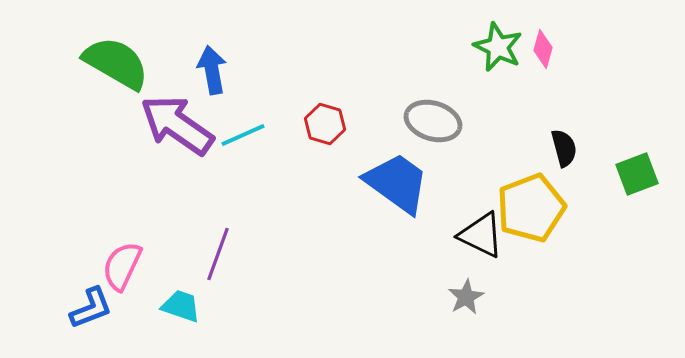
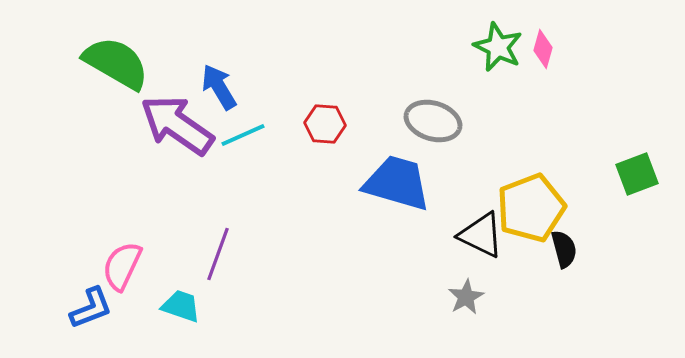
blue arrow: moved 7 px right, 17 px down; rotated 21 degrees counterclockwise
red hexagon: rotated 12 degrees counterclockwise
black semicircle: moved 101 px down
blue trapezoid: rotated 20 degrees counterclockwise
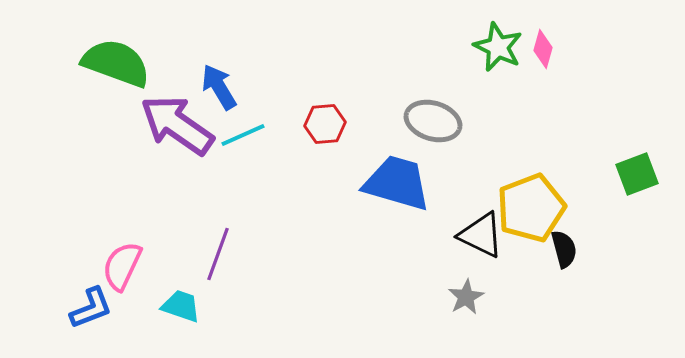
green semicircle: rotated 10 degrees counterclockwise
red hexagon: rotated 9 degrees counterclockwise
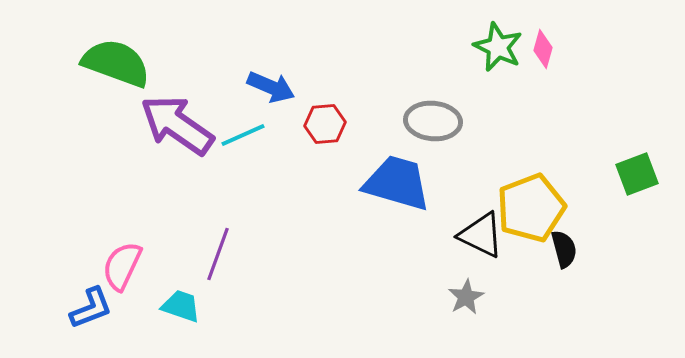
blue arrow: moved 52 px right; rotated 144 degrees clockwise
gray ellipse: rotated 12 degrees counterclockwise
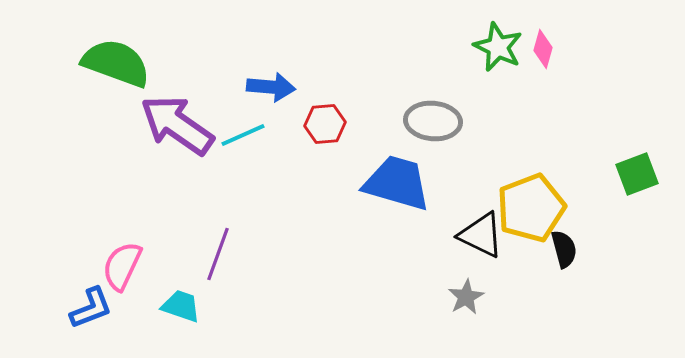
blue arrow: rotated 18 degrees counterclockwise
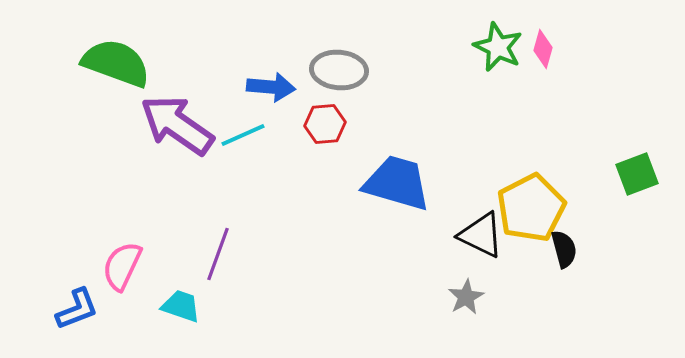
gray ellipse: moved 94 px left, 51 px up
yellow pentagon: rotated 6 degrees counterclockwise
blue L-shape: moved 14 px left, 1 px down
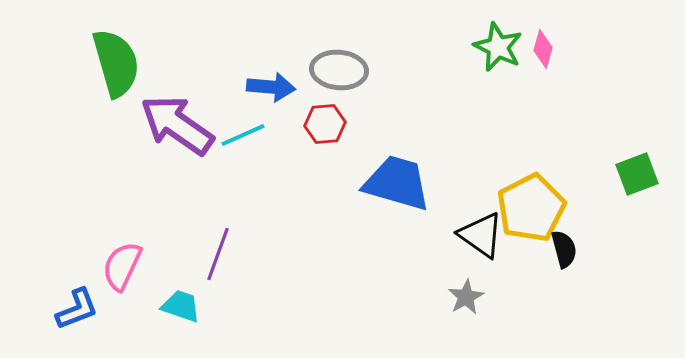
green semicircle: rotated 54 degrees clockwise
black triangle: rotated 9 degrees clockwise
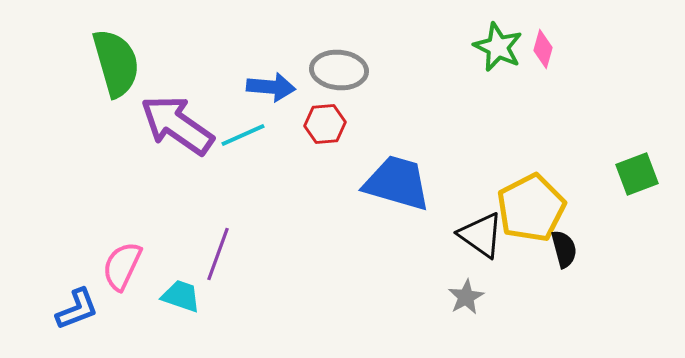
cyan trapezoid: moved 10 px up
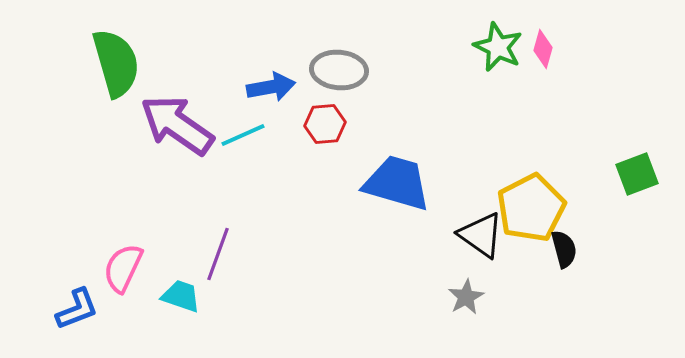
blue arrow: rotated 15 degrees counterclockwise
pink semicircle: moved 1 px right, 2 px down
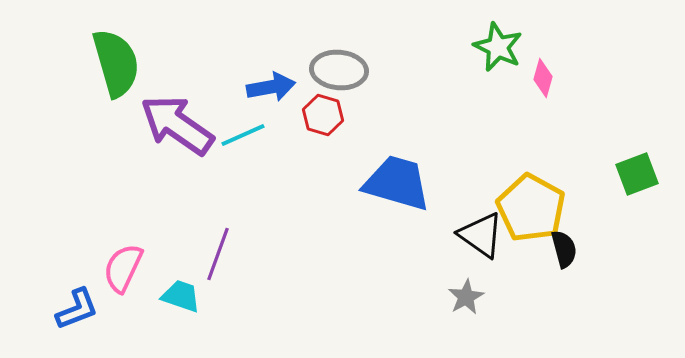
pink diamond: moved 29 px down
red hexagon: moved 2 px left, 9 px up; rotated 21 degrees clockwise
yellow pentagon: rotated 16 degrees counterclockwise
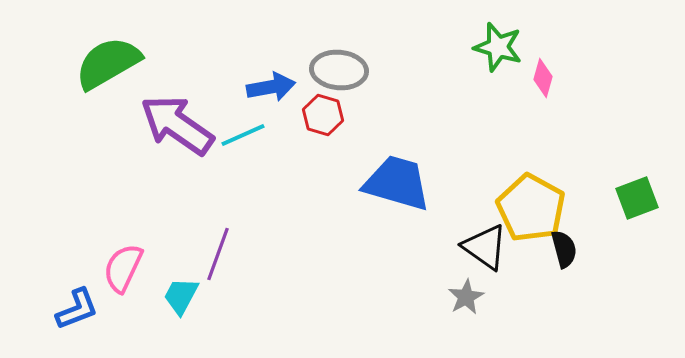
green star: rotated 9 degrees counterclockwise
green semicircle: moved 8 px left; rotated 104 degrees counterclockwise
green square: moved 24 px down
black triangle: moved 4 px right, 12 px down
cyan trapezoid: rotated 81 degrees counterclockwise
